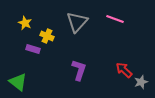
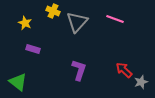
yellow cross: moved 6 px right, 25 px up
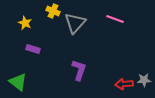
gray triangle: moved 2 px left, 1 px down
red arrow: moved 14 px down; rotated 48 degrees counterclockwise
gray star: moved 3 px right, 2 px up; rotated 16 degrees clockwise
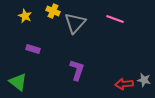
yellow star: moved 7 px up
purple L-shape: moved 2 px left
gray star: rotated 16 degrees clockwise
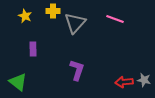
yellow cross: rotated 24 degrees counterclockwise
purple rectangle: rotated 72 degrees clockwise
red arrow: moved 2 px up
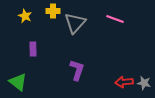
gray star: moved 3 px down
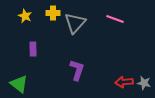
yellow cross: moved 2 px down
green triangle: moved 1 px right, 2 px down
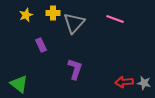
yellow star: moved 1 px right, 1 px up; rotated 24 degrees clockwise
gray triangle: moved 1 px left
purple rectangle: moved 8 px right, 4 px up; rotated 24 degrees counterclockwise
purple L-shape: moved 2 px left, 1 px up
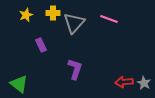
pink line: moved 6 px left
gray star: rotated 16 degrees clockwise
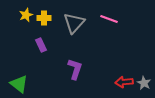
yellow cross: moved 9 px left, 5 px down
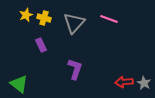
yellow cross: rotated 16 degrees clockwise
